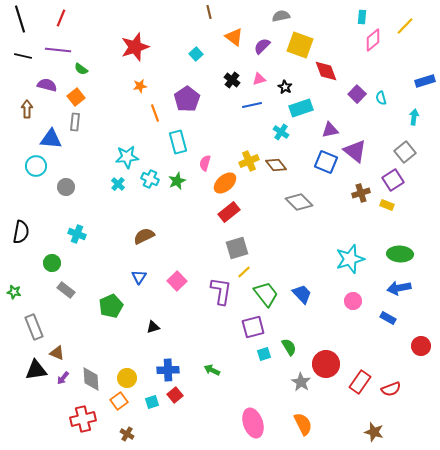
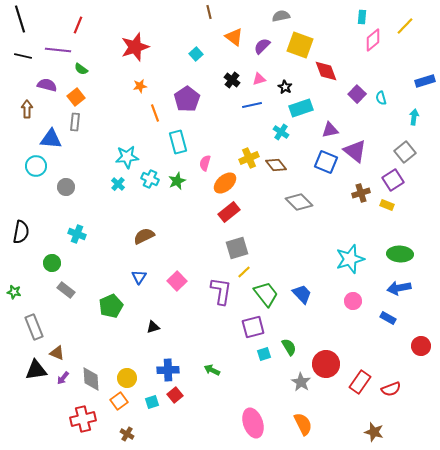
red line at (61, 18): moved 17 px right, 7 px down
yellow cross at (249, 161): moved 3 px up
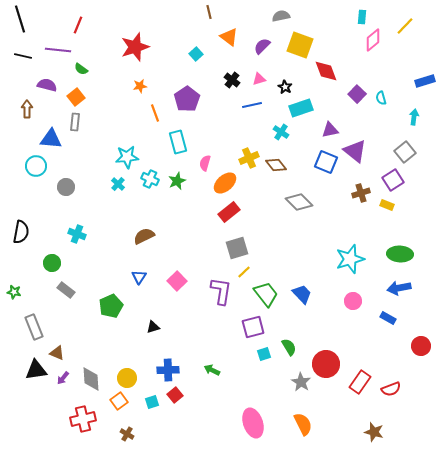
orange triangle at (234, 37): moved 5 px left
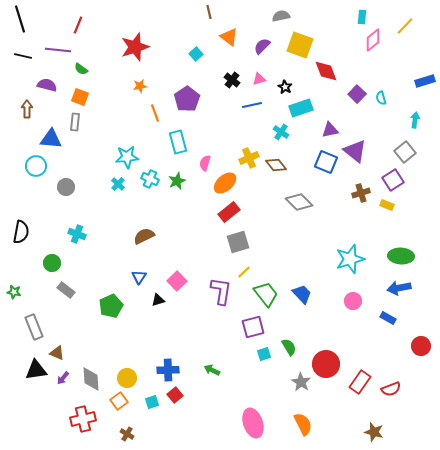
orange square at (76, 97): moved 4 px right; rotated 30 degrees counterclockwise
cyan arrow at (414, 117): moved 1 px right, 3 px down
gray square at (237, 248): moved 1 px right, 6 px up
green ellipse at (400, 254): moved 1 px right, 2 px down
black triangle at (153, 327): moved 5 px right, 27 px up
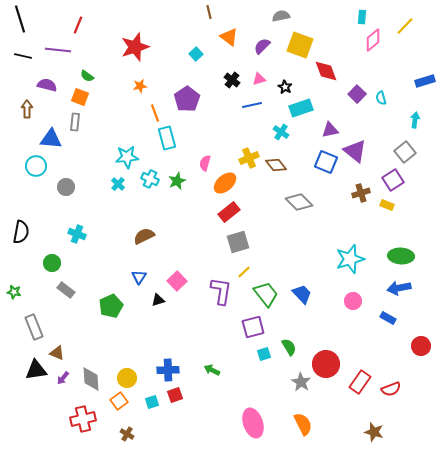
green semicircle at (81, 69): moved 6 px right, 7 px down
cyan rectangle at (178, 142): moved 11 px left, 4 px up
red square at (175, 395): rotated 21 degrees clockwise
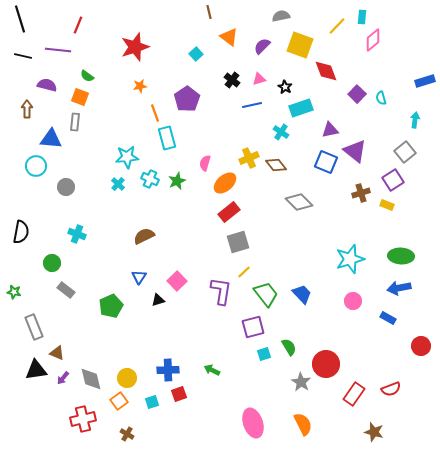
yellow line at (405, 26): moved 68 px left
gray diamond at (91, 379): rotated 10 degrees counterclockwise
red rectangle at (360, 382): moved 6 px left, 12 px down
red square at (175, 395): moved 4 px right, 1 px up
